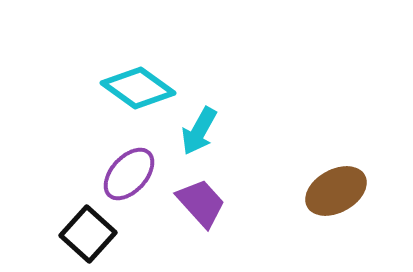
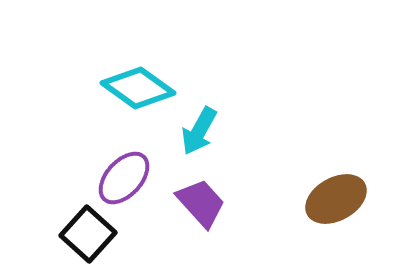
purple ellipse: moved 5 px left, 4 px down
brown ellipse: moved 8 px down
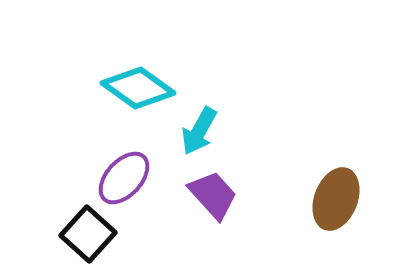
brown ellipse: rotated 40 degrees counterclockwise
purple trapezoid: moved 12 px right, 8 px up
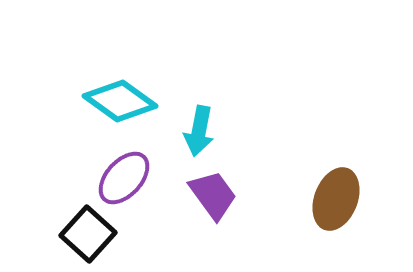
cyan diamond: moved 18 px left, 13 px down
cyan arrow: rotated 18 degrees counterclockwise
purple trapezoid: rotated 6 degrees clockwise
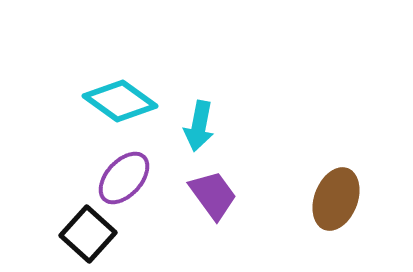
cyan arrow: moved 5 px up
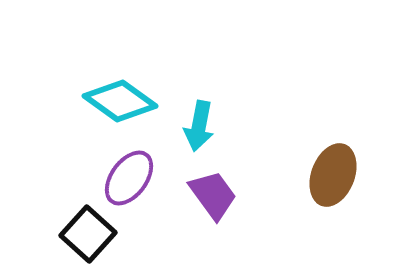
purple ellipse: moved 5 px right; rotated 6 degrees counterclockwise
brown ellipse: moved 3 px left, 24 px up
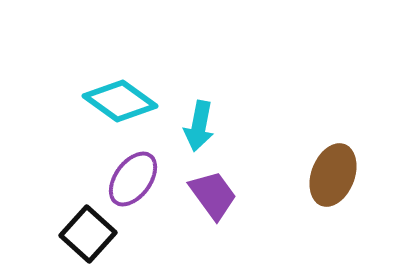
purple ellipse: moved 4 px right, 1 px down
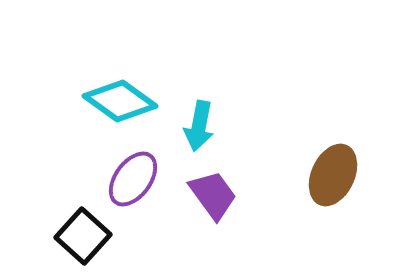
brown ellipse: rotated 4 degrees clockwise
black square: moved 5 px left, 2 px down
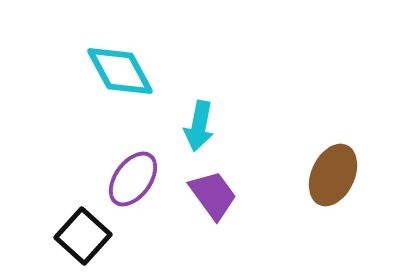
cyan diamond: moved 30 px up; rotated 26 degrees clockwise
